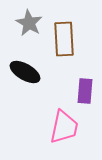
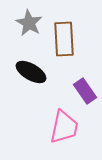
black ellipse: moved 6 px right
purple rectangle: rotated 40 degrees counterclockwise
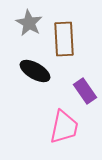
black ellipse: moved 4 px right, 1 px up
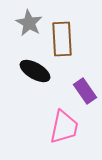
brown rectangle: moved 2 px left
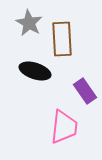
black ellipse: rotated 12 degrees counterclockwise
pink trapezoid: rotated 6 degrees counterclockwise
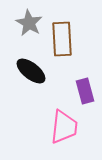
black ellipse: moved 4 px left; rotated 20 degrees clockwise
purple rectangle: rotated 20 degrees clockwise
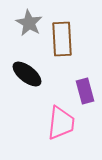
black ellipse: moved 4 px left, 3 px down
pink trapezoid: moved 3 px left, 4 px up
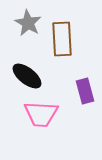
gray star: moved 1 px left
black ellipse: moved 2 px down
pink trapezoid: moved 20 px left, 9 px up; rotated 87 degrees clockwise
